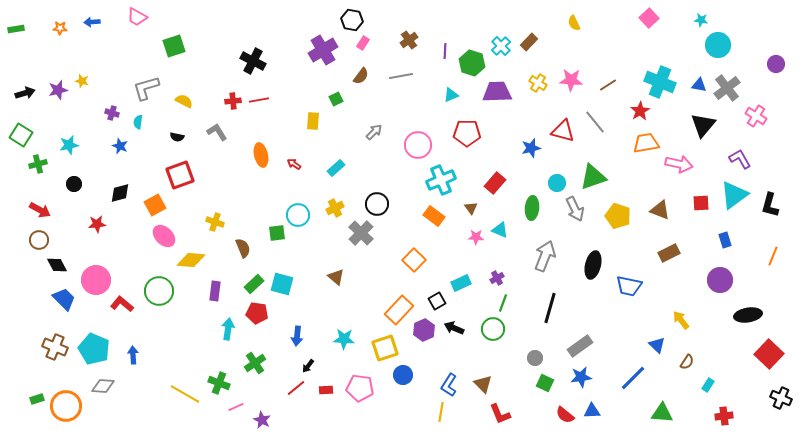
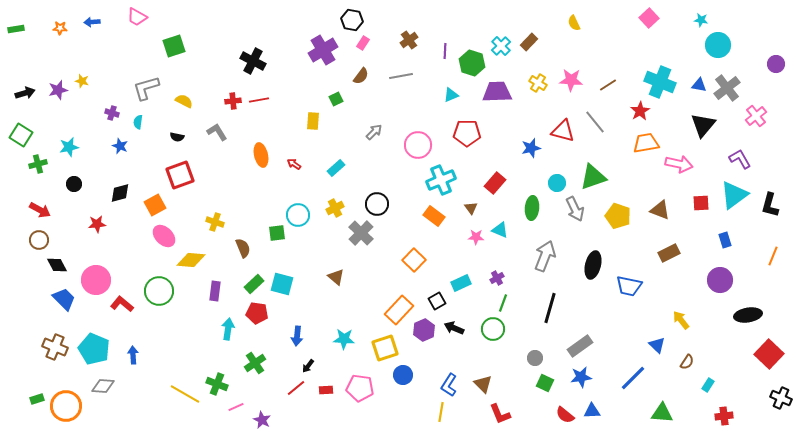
pink cross at (756, 116): rotated 20 degrees clockwise
cyan star at (69, 145): moved 2 px down
green cross at (219, 383): moved 2 px left, 1 px down
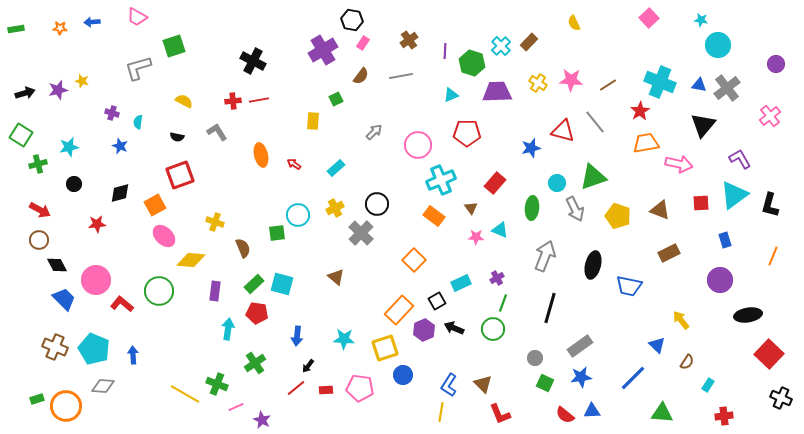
gray L-shape at (146, 88): moved 8 px left, 20 px up
pink cross at (756, 116): moved 14 px right
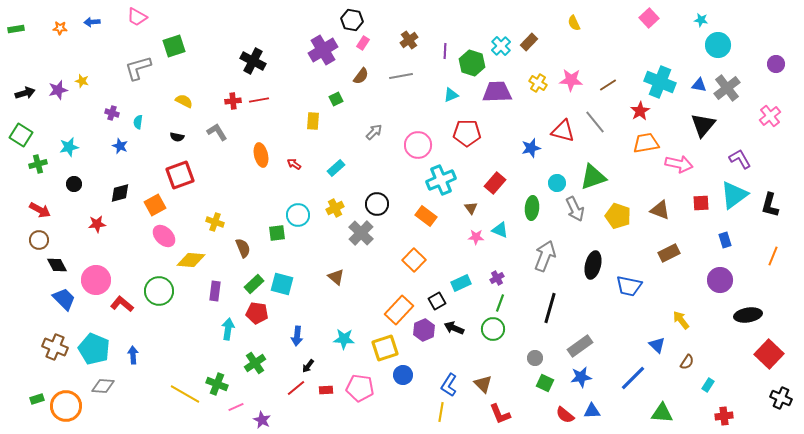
orange rectangle at (434, 216): moved 8 px left
green line at (503, 303): moved 3 px left
